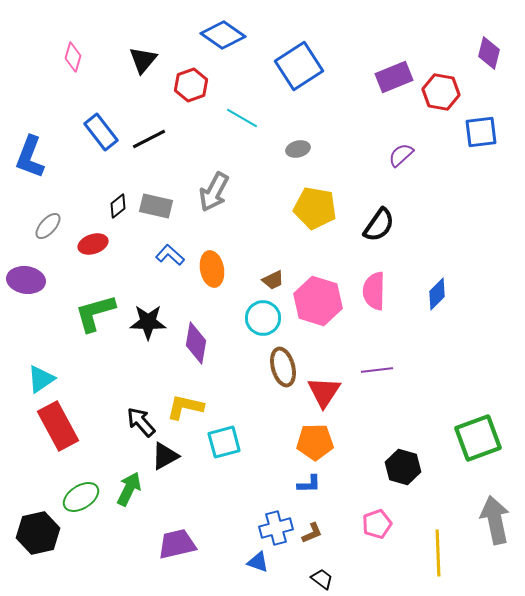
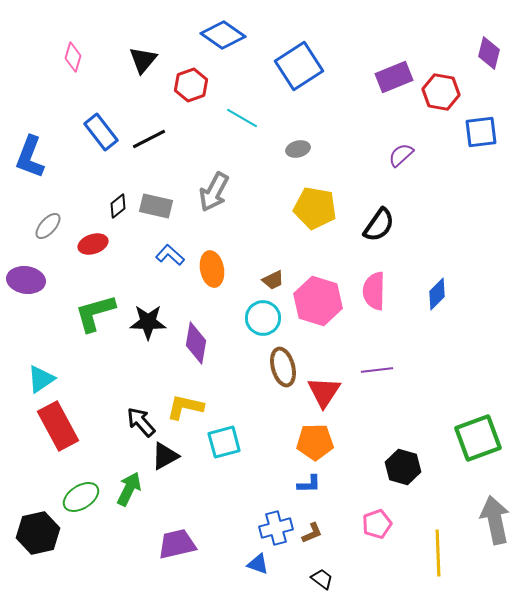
blue triangle at (258, 562): moved 2 px down
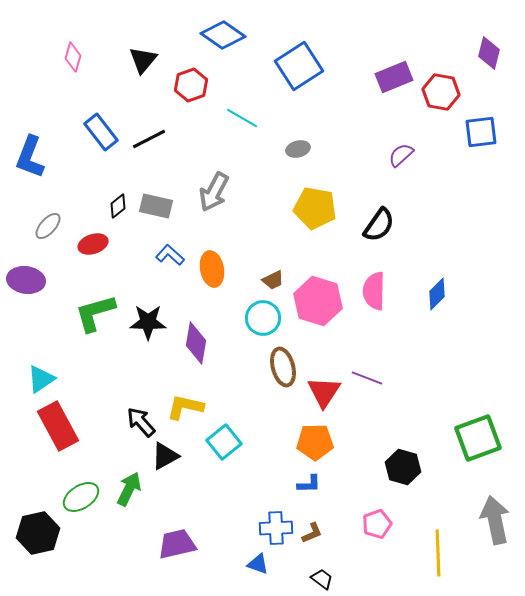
purple line at (377, 370): moved 10 px left, 8 px down; rotated 28 degrees clockwise
cyan square at (224, 442): rotated 24 degrees counterclockwise
blue cross at (276, 528): rotated 12 degrees clockwise
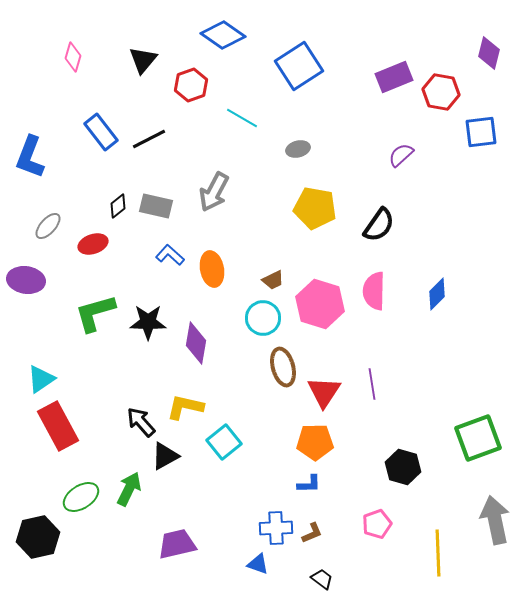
pink hexagon at (318, 301): moved 2 px right, 3 px down
purple line at (367, 378): moved 5 px right, 6 px down; rotated 60 degrees clockwise
black hexagon at (38, 533): moved 4 px down
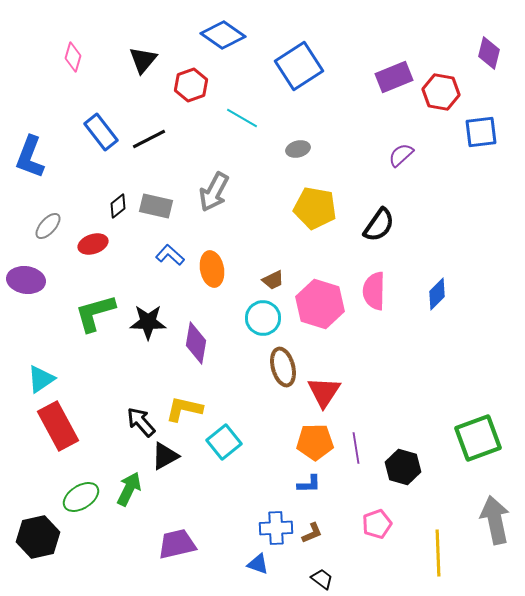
purple line at (372, 384): moved 16 px left, 64 px down
yellow L-shape at (185, 407): moved 1 px left, 2 px down
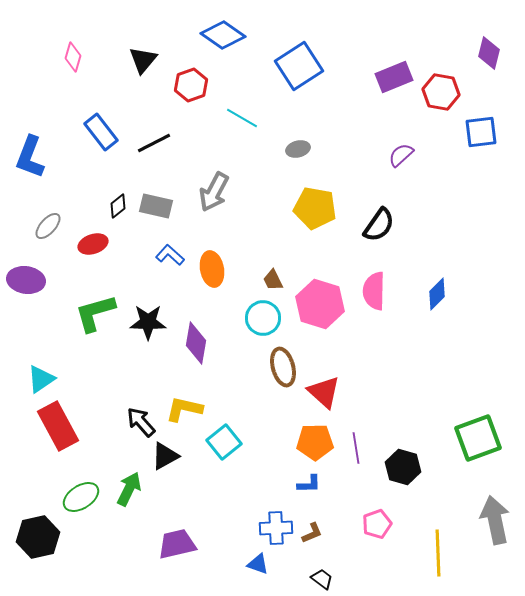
black line at (149, 139): moved 5 px right, 4 px down
brown trapezoid at (273, 280): rotated 90 degrees clockwise
red triangle at (324, 392): rotated 21 degrees counterclockwise
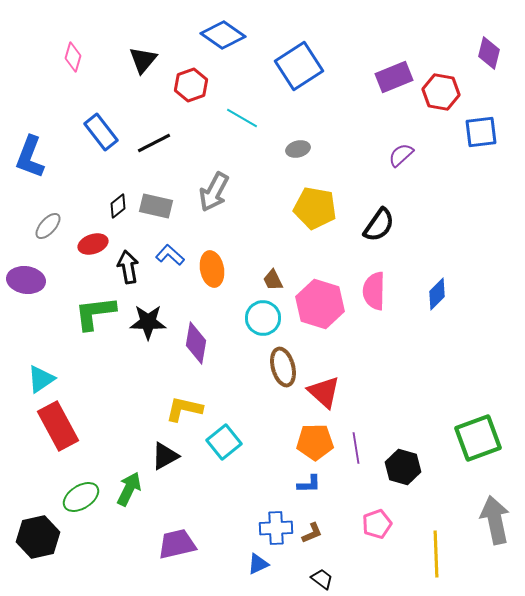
green L-shape at (95, 313): rotated 9 degrees clockwise
black arrow at (141, 422): moved 13 px left, 155 px up; rotated 32 degrees clockwise
yellow line at (438, 553): moved 2 px left, 1 px down
blue triangle at (258, 564): rotated 45 degrees counterclockwise
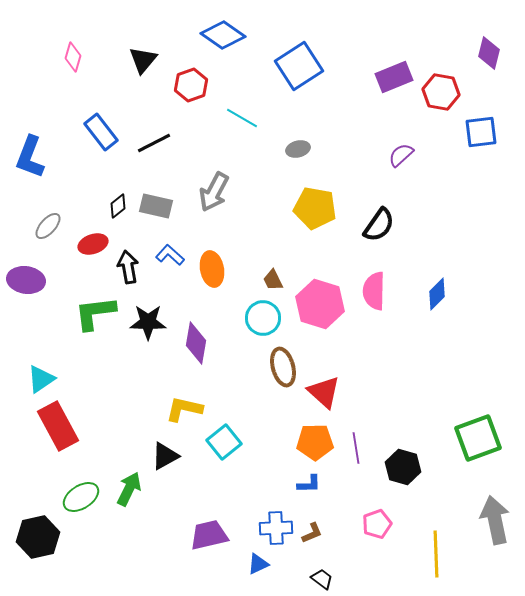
purple trapezoid at (177, 544): moved 32 px right, 9 px up
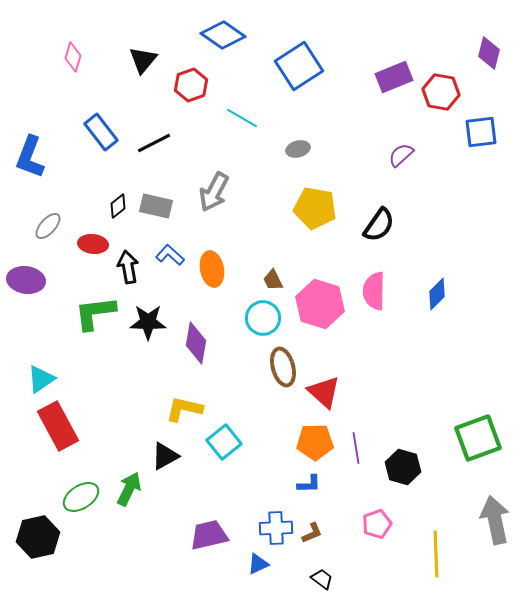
red ellipse at (93, 244): rotated 24 degrees clockwise
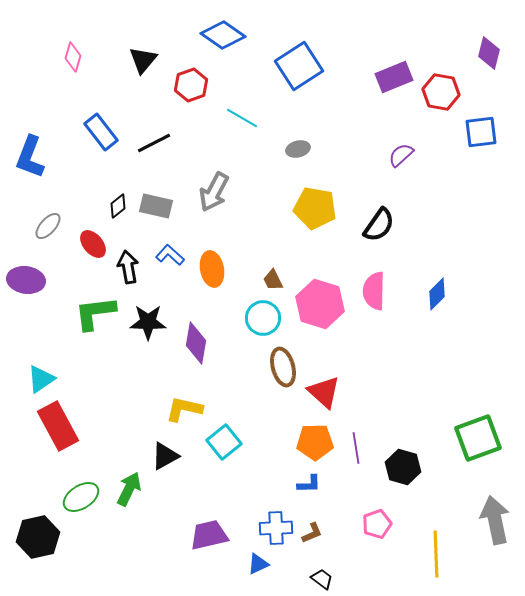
red ellipse at (93, 244): rotated 44 degrees clockwise
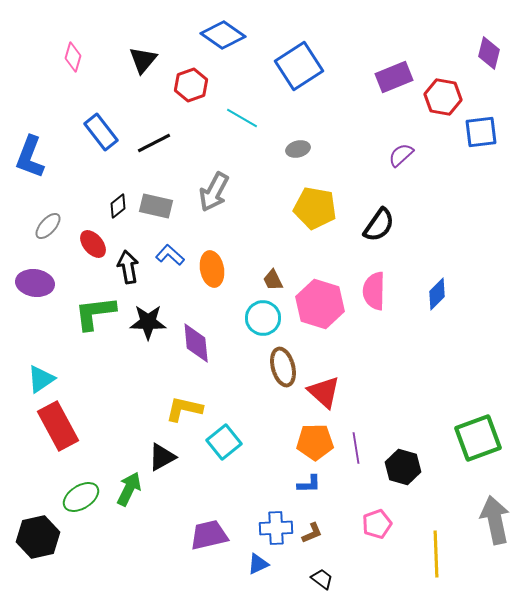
red hexagon at (441, 92): moved 2 px right, 5 px down
purple ellipse at (26, 280): moved 9 px right, 3 px down
purple diamond at (196, 343): rotated 15 degrees counterclockwise
black triangle at (165, 456): moved 3 px left, 1 px down
